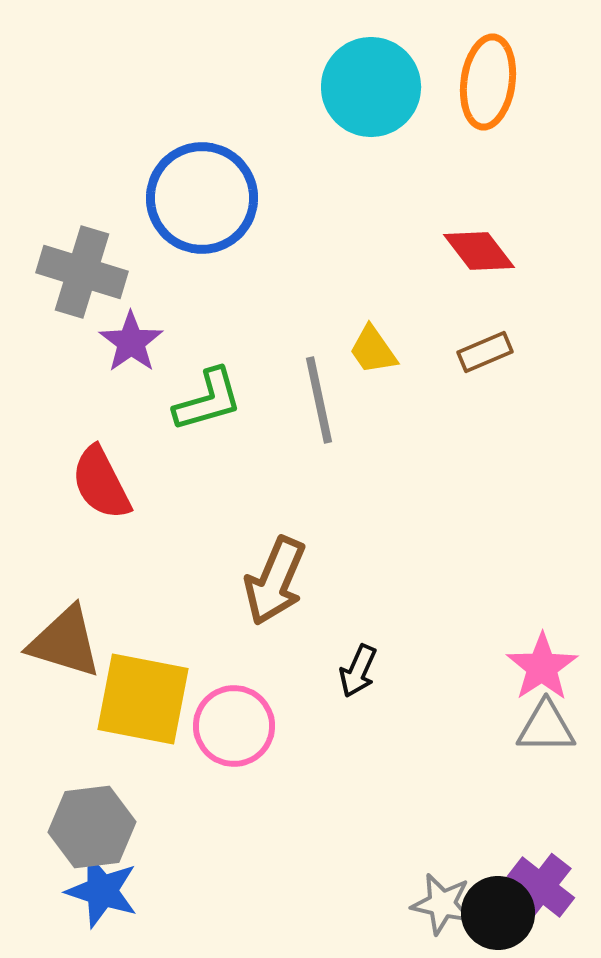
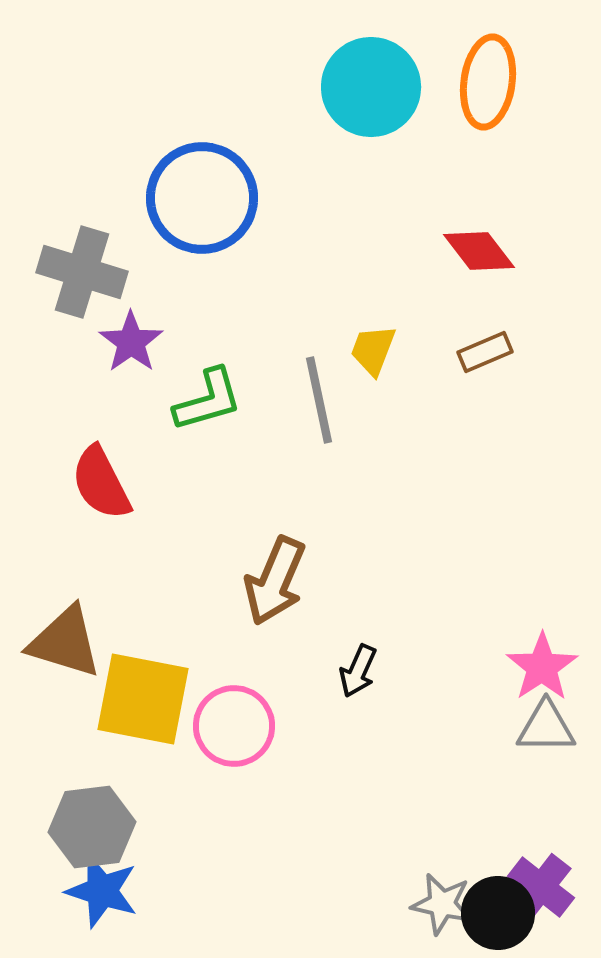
yellow trapezoid: rotated 56 degrees clockwise
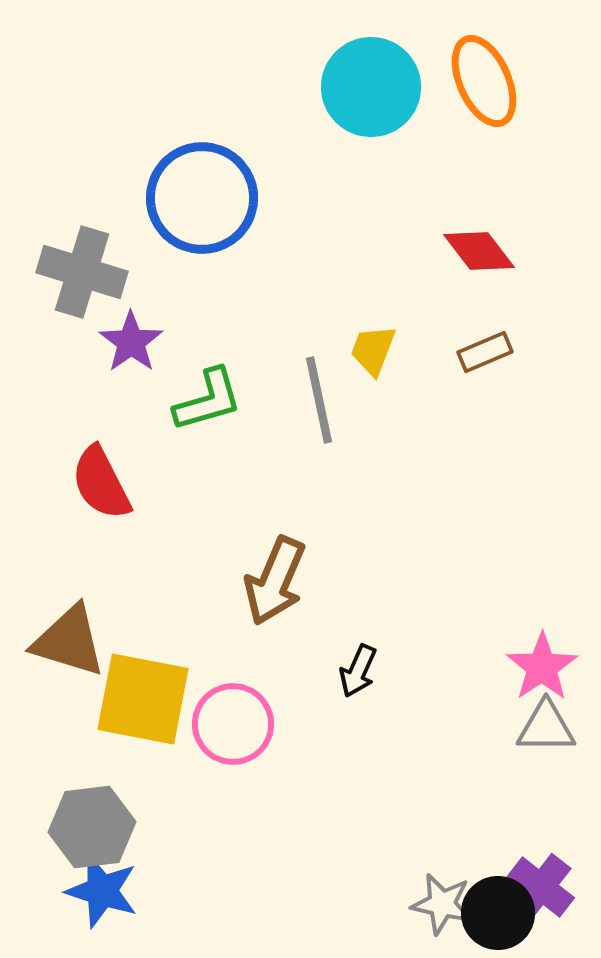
orange ellipse: moved 4 px left, 1 px up; rotated 32 degrees counterclockwise
brown triangle: moved 4 px right, 1 px up
pink circle: moved 1 px left, 2 px up
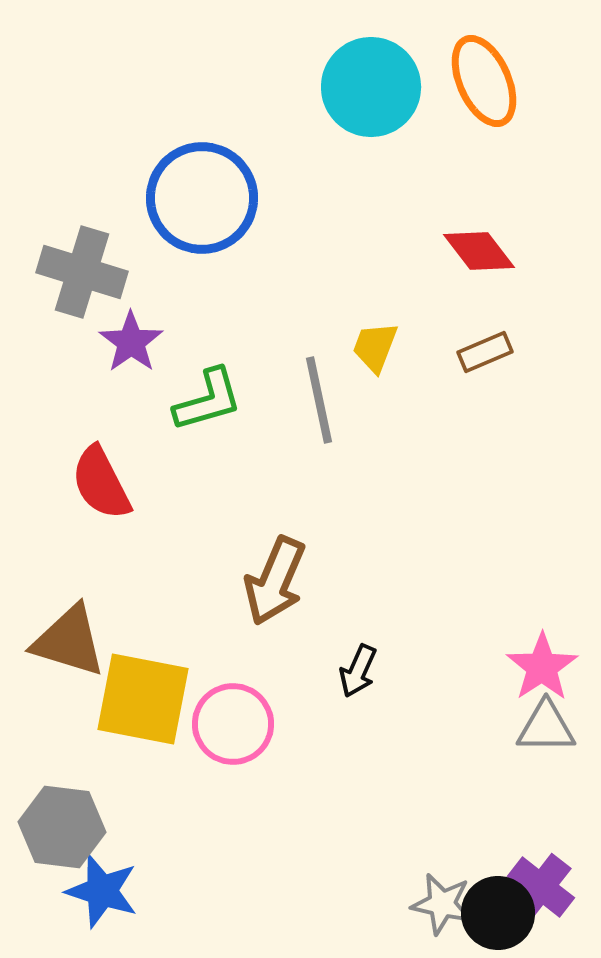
yellow trapezoid: moved 2 px right, 3 px up
gray hexagon: moved 30 px left; rotated 14 degrees clockwise
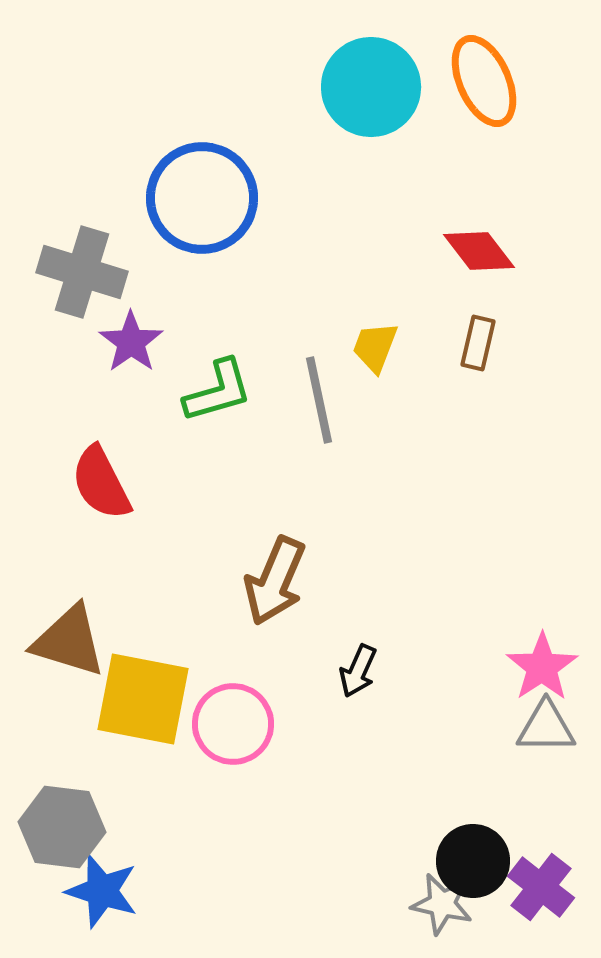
brown rectangle: moved 7 px left, 9 px up; rotated 54 degrees counterclockwise
green L-shape: moved 10 px right, 9 px up
black circle: moved 25 px left, 52 px up
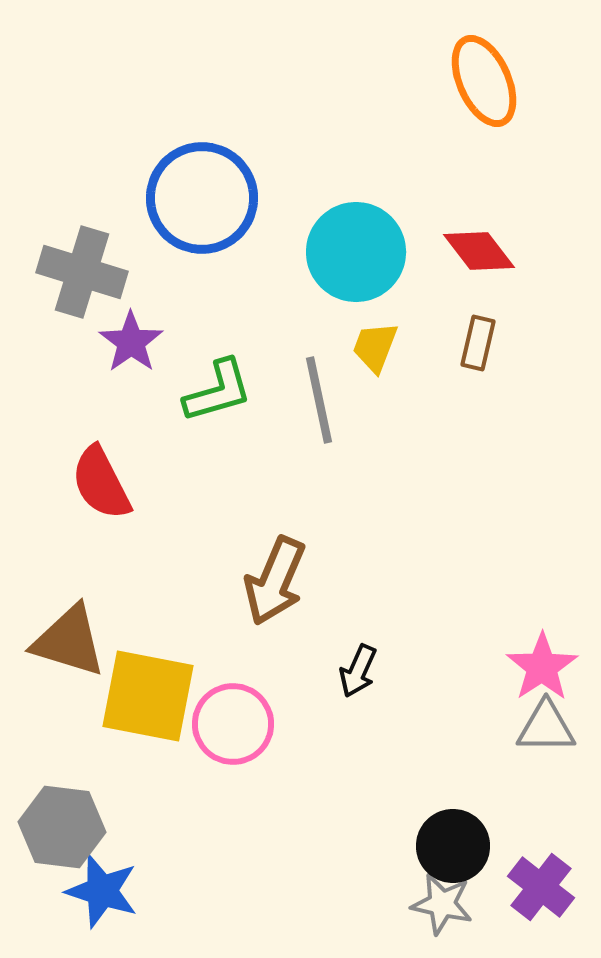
cyan circle: moved 15 px left, 165 px down
yellow square: moved 5 px right, 3 px up
black circle: moved 20 px left, 15 px up
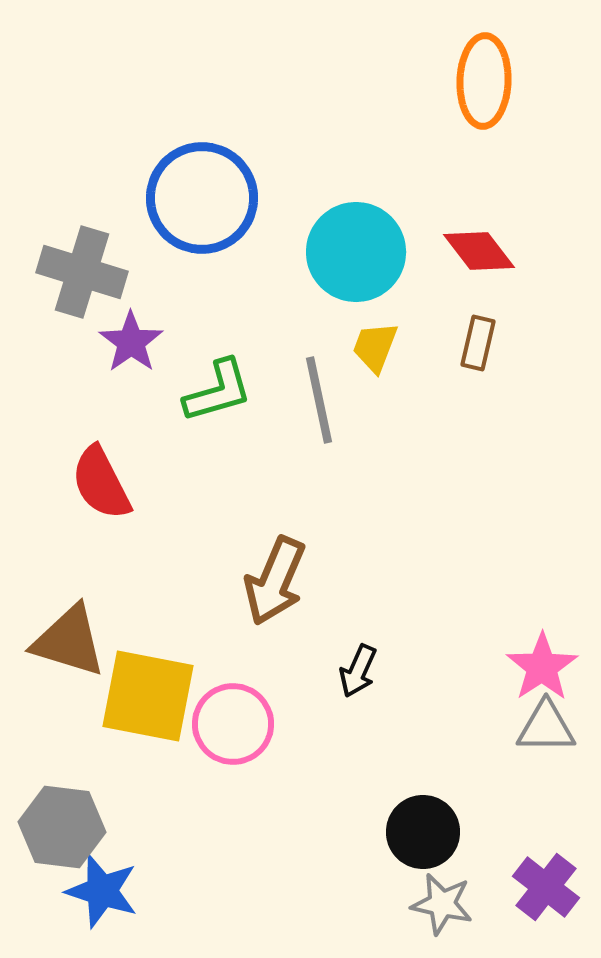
orange ellipse: rotated 26 degrees clockwise
black circle: moved 30 px left, 14 px up
purple cross: moved 5 px right
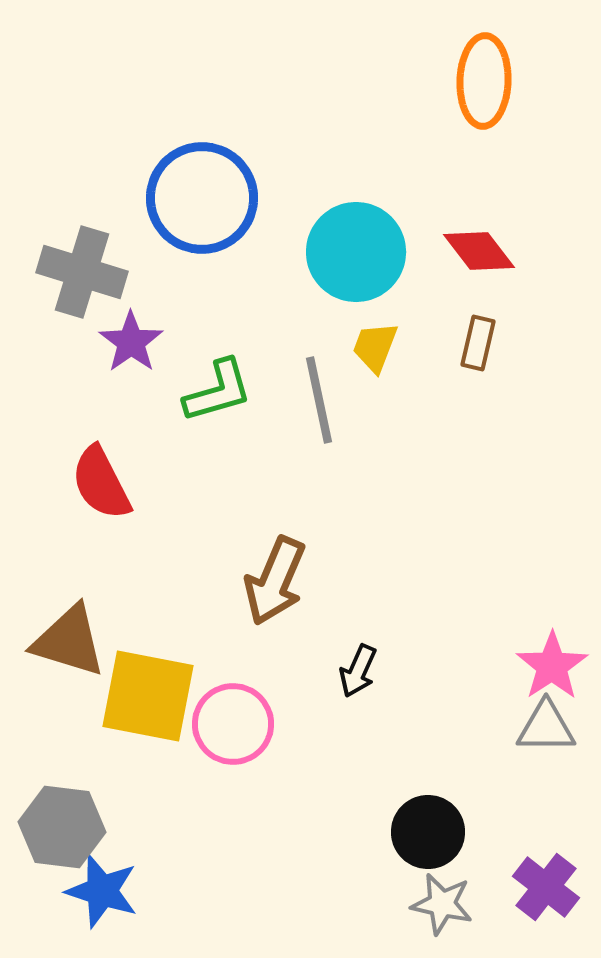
pink star: moved 10 px right, 1 px up
black circle: moved 5 px right
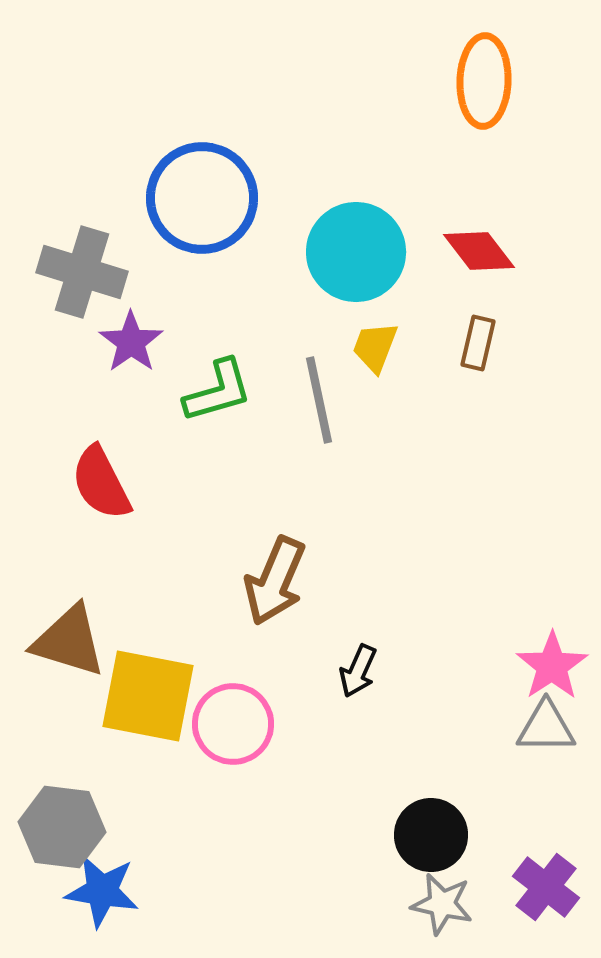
black circle: moved 3 px right, 3 px down
blue star: rotated 8 degrees counterclockwise
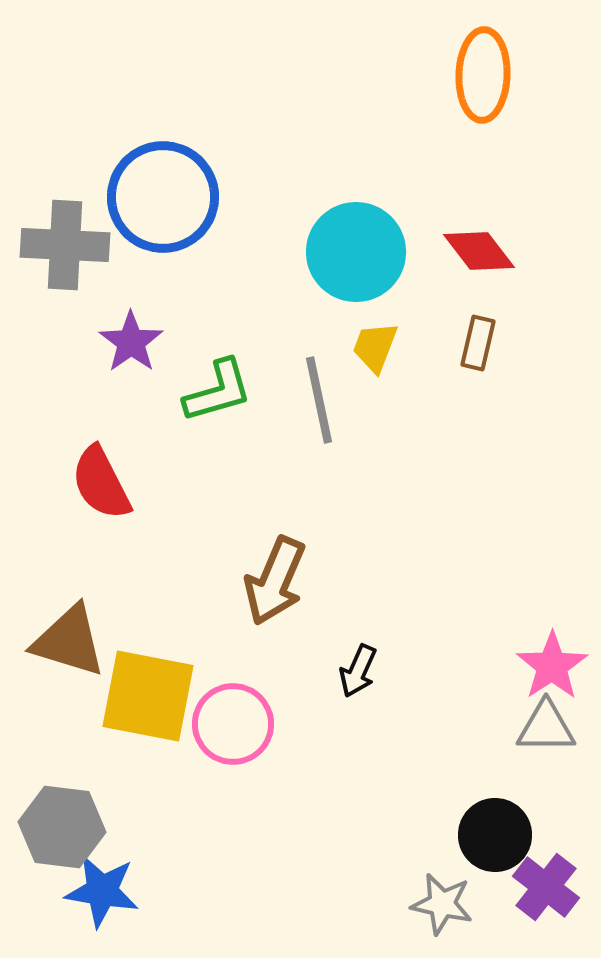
orange ellipse: moved 1 px left, 6 px up
blue circle: moved 39 px left, 1 px up
gray cross: moved 17 px left, 27 px up; rotated 14 degrees counterclockwise
black circle: moved 64 px right
